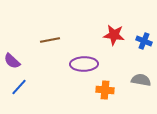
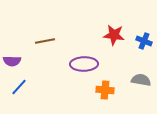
brown line: moved 5 px left, 1 px down
purple semicircle: rotated 42 degrees counterclockwise
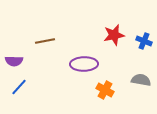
red star: rotated 20 degrees counterclockwise
purple semicircle: moved 2 px right
orange cross: rotated 24 degrees clockwise
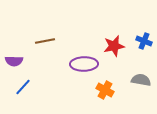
red star: moved 11 px down
blue line: moved 4 px right
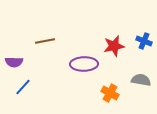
purple semicircle: moved 1 px down
orange cross: moved 5 px right, 3 px down
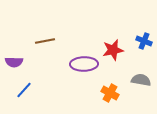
red star: moved 1 px left, 4 px down
blue line: moved 1 px right, 3 px down
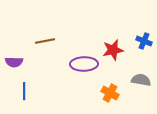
blue line: moved 1 px down; rotated 42 degrees counterclockwise
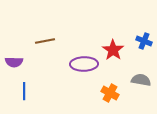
red star: rotated 25 degrees counterclockwise
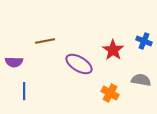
purple ellipse: moved 5 px left; rotated 32 degrees clockwise
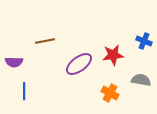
red star: moved 5 px down; rotated 30 degrees clockwise
purple ellipse: rotated 68 degrees counterclockwise
